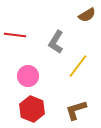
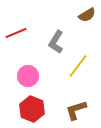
red line: moved 1 px right, 2 px up; rotated 30 degrees counterclockwise
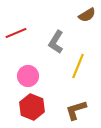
yellow line: rotated 15 degrees counterclockwise
red hexagon: moved 2 px up
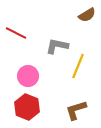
red line: rotated 50 degrees clockwise
gray L-shape: moved 1 px right, 4 px down; rotated 70 degrees clockwise
red hexagon: moved 5 px left
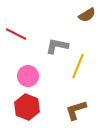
red line: moved 1 px down
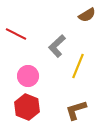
gray L-shape: rotated 55 degrees counterclockwise
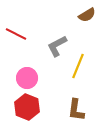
gray L-shape: rotated 15 degrees clockwise
pink circle: moved 1 px left, 2 px down
brown L-shape: rotated 65 degrees counterclockwise
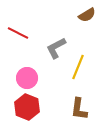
red line: moved 2 px right, 1 px up
gray L-shape: moved 1 px left, 2 px down
yellow line: moved 1 px down
brown L-shape: moved 3 px right, 1 px up
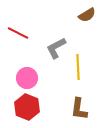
yellow line: rotated 25 degrees counterclockwise
